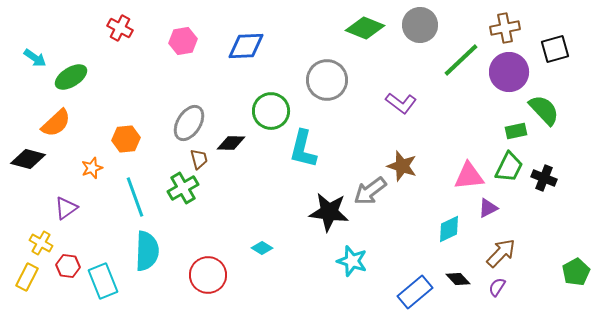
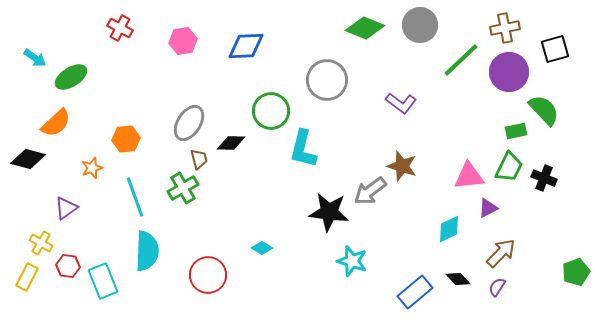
green pentagon at (576, 272): rotated 8 degrees clockwise
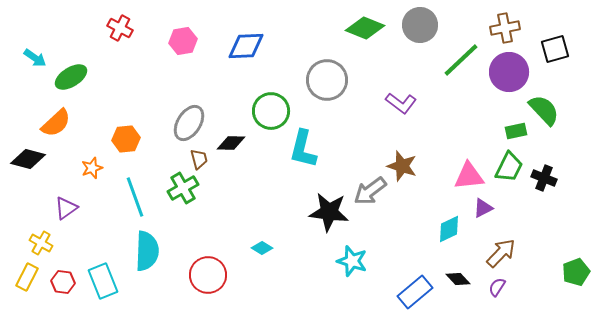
purple triangle at (488, 208): moved 5 px left
red hexagon at (68, 266): moved 5 px left, 16 px down
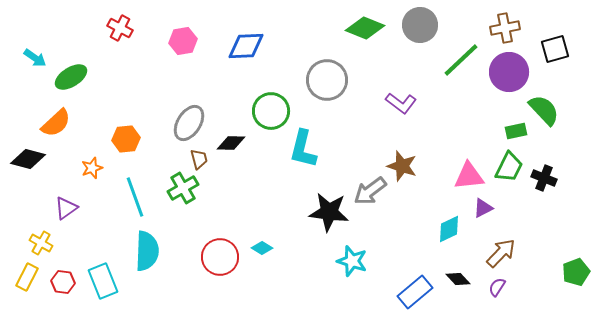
red circle at (208, 275): moved 12 px right, 18 px up
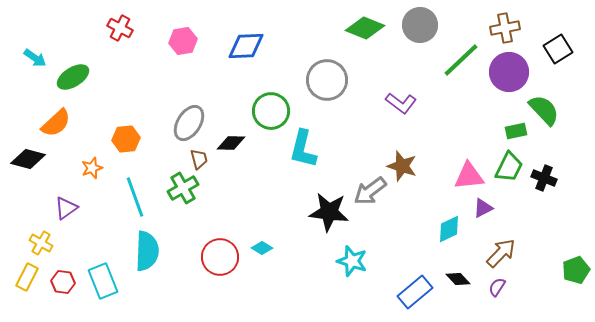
black square at (555, 49): moved 3 px right; rotated 16 degrees counterclockwise
green ellipse at (71, 77): moved 2 px right
green pentagon at (576, 272): moved 2 px up
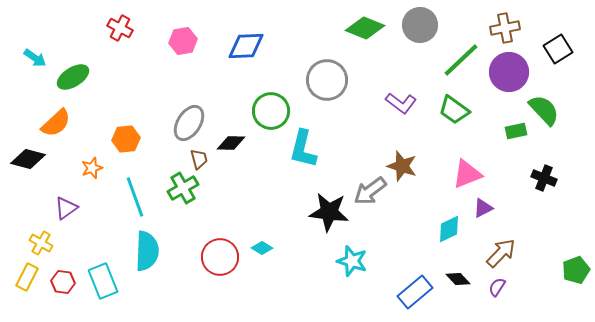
green trapezoid at (509, 167): moved 55 px left, 57 px up; rotated 100 degrees clockwise
pink triangle at (469, 176): moved 2 px left, 2 px up; rotated 16 degrees counterclockwise
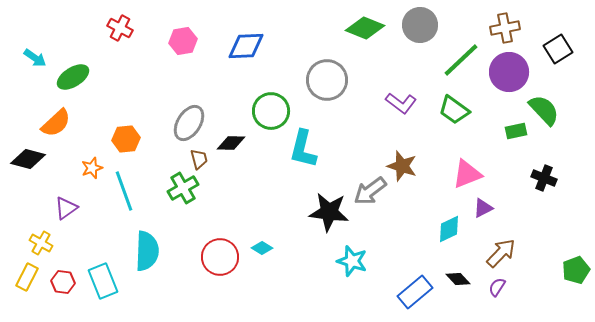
cyan line at (135, 197): moved 11 px left, 6 px up
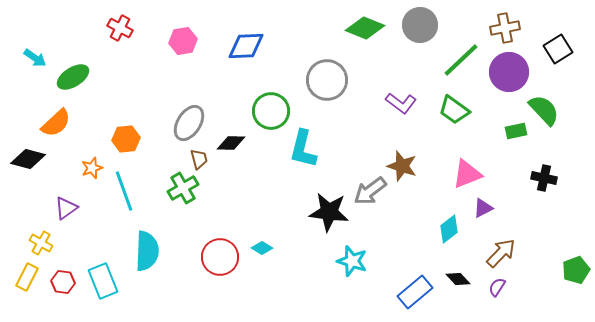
black cross at (544, 178): rotated 10 degrees counterclockwise
cyan diamond at (449, 229): rotated 12 degrees counterclockwise
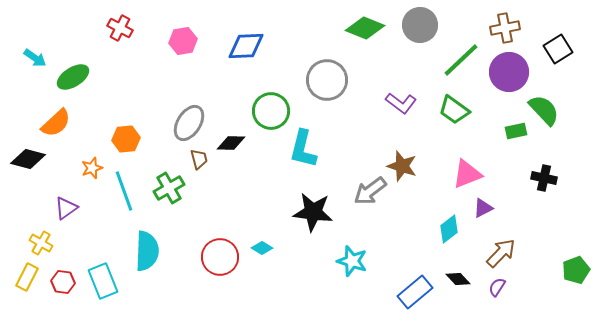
green cross at (183, 188): moved 14 px left
black star at (329, 212): moved 16 px left
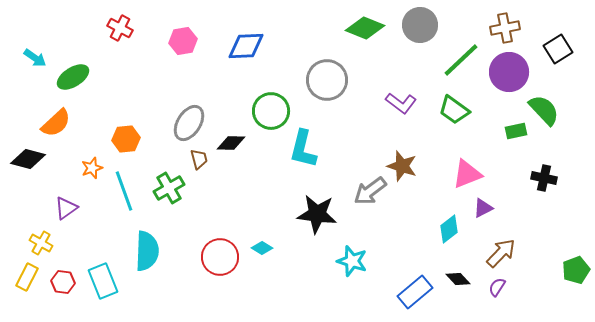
black star at (313, 212): moved 4 px right, 2 px down
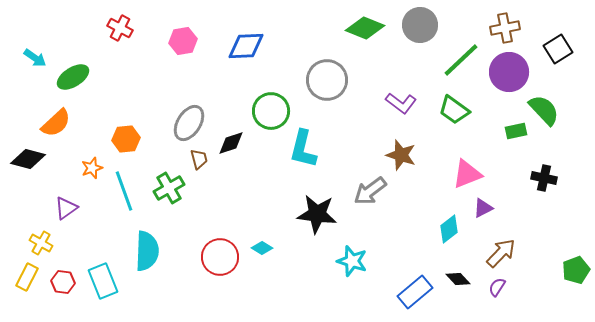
black diamond at (231, 143): rotated 20 degrees counterclockwise
brown star at (402, 166): moved 1 px left, 11 px up
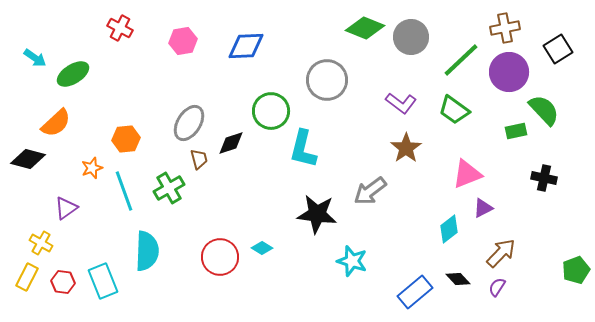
gray circle at (420, 25): moved 9 px left, 12 px down
green ellipse at (73, 77): moved 3 px up
brown star at (401, 155): moved 5 px right, 7 px up; rotated 20 degrees clockwise
